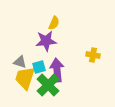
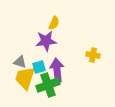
green cross: rotated 25 degrees clockwise
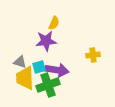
yellow cross: rotated 16 degrees counterclockwise
purple arrow: rotated 105 degrees clockwise
yellow trapezoid: rotated 20 degrees counterclockwise
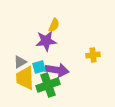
yellow semicircle: moved 2 px down
gray triangle: rotated 48 degrees counterclockwise
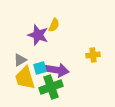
purple star: moved 8 px left, 6 px up; rotated 25 degrees clockwise
gray triangle: moved 2 px up
cyan square: moved 1 px right, 1 px down
yellow trapezoid: rotated 15 degrees counterclockwise
green cross: moved 3 px right, 2 px down
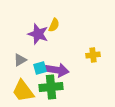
purple star: moved 1 px up
yellow trapezoid: moved 2 px left, 13 px down; rotated 20 degrees counterclockwise
green cross: rotated 15 degrees clockwise
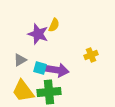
yellow cross: moved 2 px left; rotated 16 degrees counterclockwise
cyan square: rotated 32 degrees clockwise
green cross: moved 2 px left, 5 px down
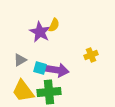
purple star: moved 2 px right, 2 px up; rotated 10 degrees clockwise
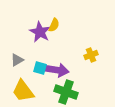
gray triangle: moved 3 px left
green cross: moved 17 px right; rotated 25 degrees clockwise
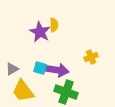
yellow semicircle: rotated 24 degrees counterclockwise
yellow cross: moved 2 px down
gray triangle: moved 5 px left, 9 px down
